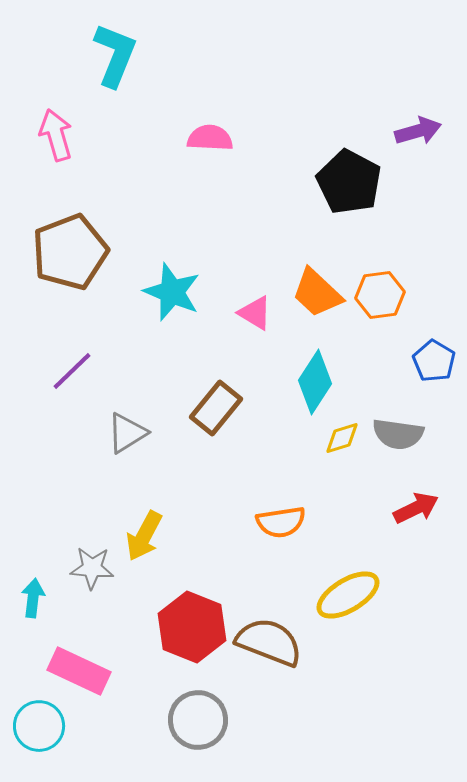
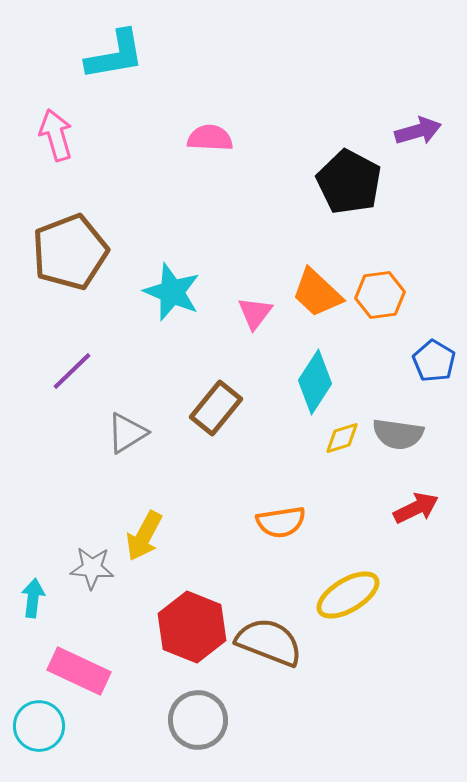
cyan L-shape: rotated 58 degrees clockwise
pink triangle: rotated 36 degrees clockwise
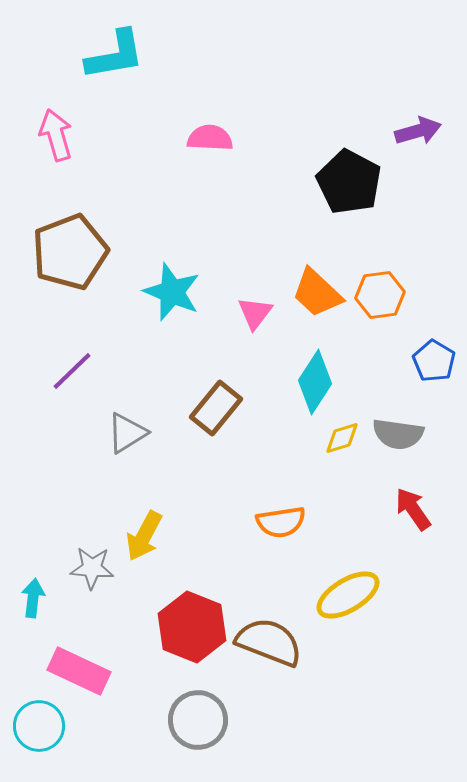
red arrow: moved 3 px left, 1 px down; rotated 99 degrees counterclockwise
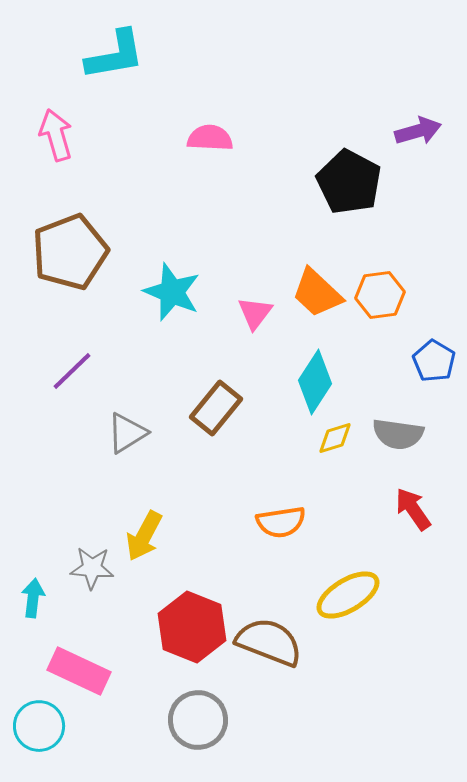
yellow diamond: moved 7 px left
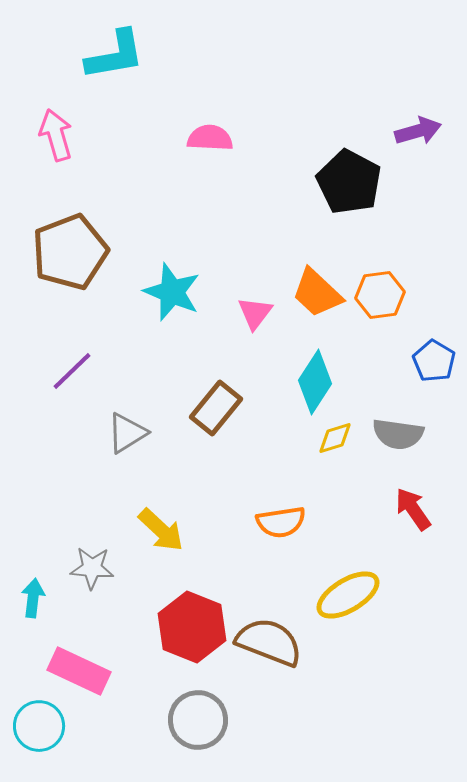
yellow arrow: moved 17 px right, 6 px up; rotated 75 degrees counterclockwise
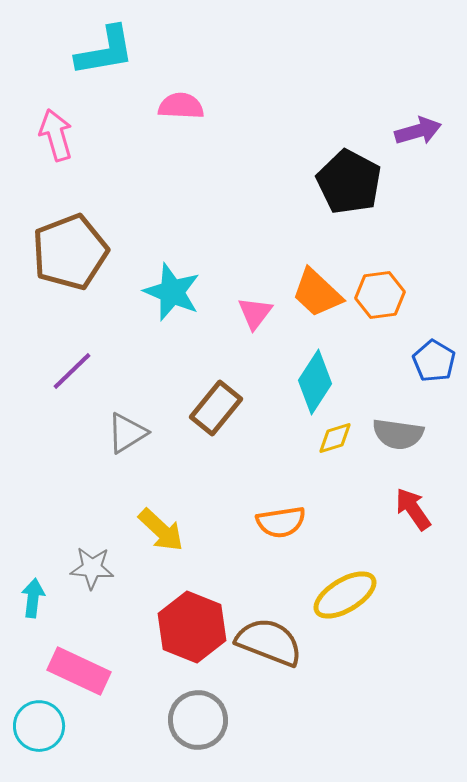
cyan L-shape: moved 10 px left, 4 px up
pink semicircle: moved 29 px left, 32 px up
yellow ellipse: moved 3 px left
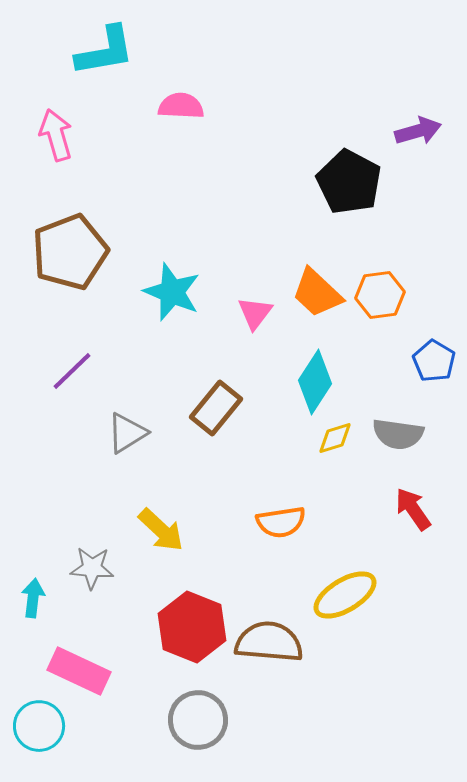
brown semicircle: rotated 16 degrees counterclockwise
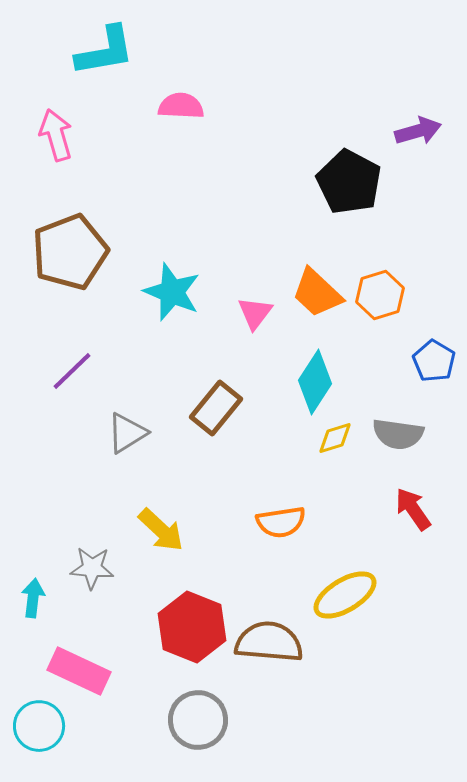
orange hexagon: rotated 9 degrees counterclockwise
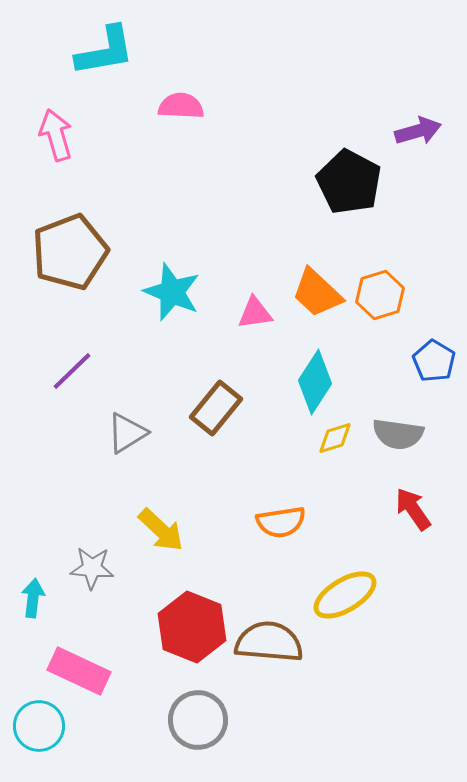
pink triangle: rotated 45 degrees clockwise
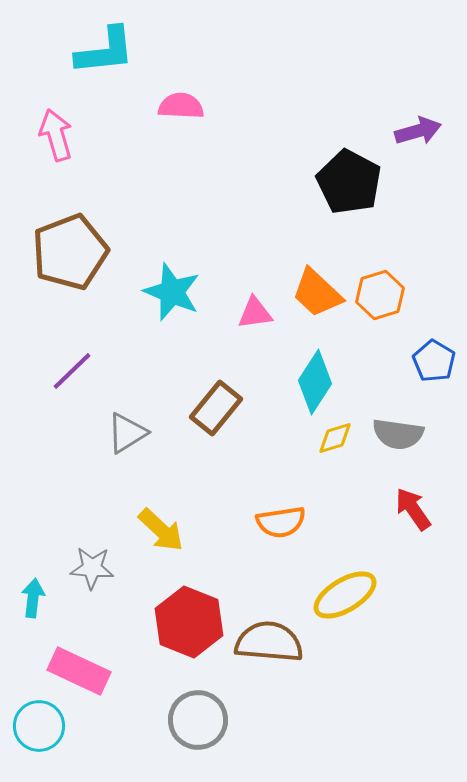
cyan L-shape: rotated 4 degrees clockwise
red hexagon: moved 3 px left, 5 px up
